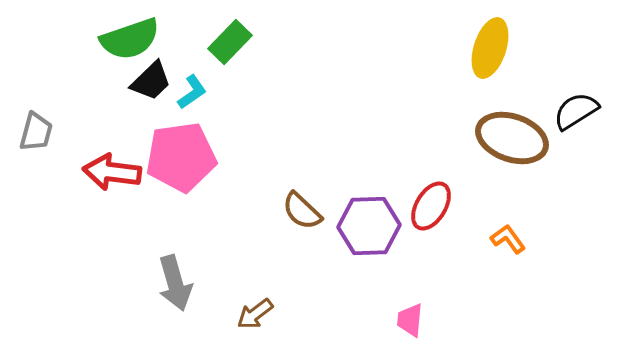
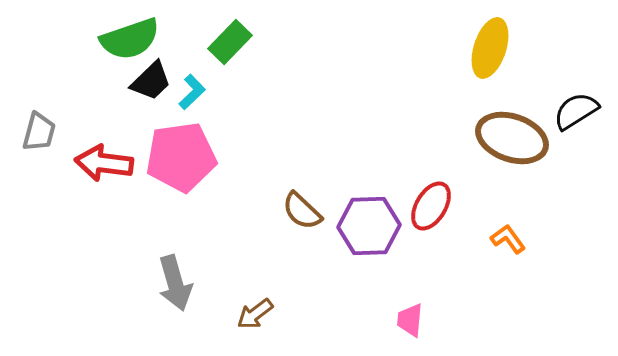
cyan L-shape: rotated 9 degrees counterclockwise
gray trapezoid: moved 3 px right
red arrow: moved 8 px left, 9 px up
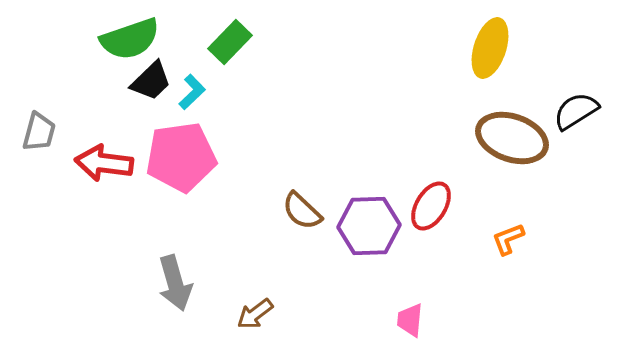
orange L-shape: rotated 75 degrees counterclockwise
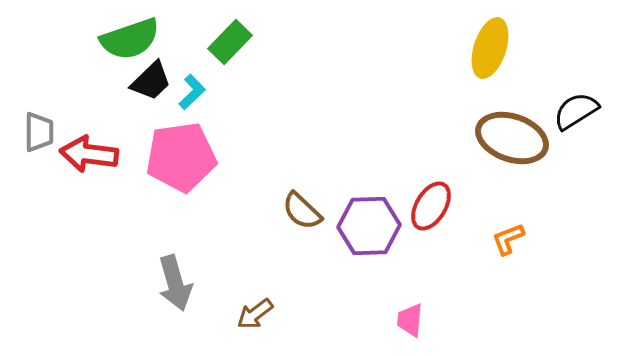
gray trapezoid: rotated 15 degrees counterclockwise
red arrow: moved 15 px left, 9 px up
